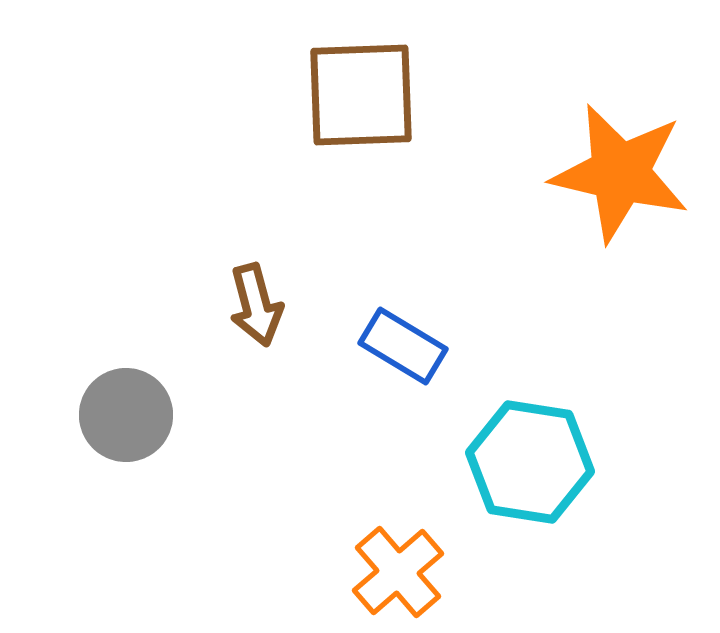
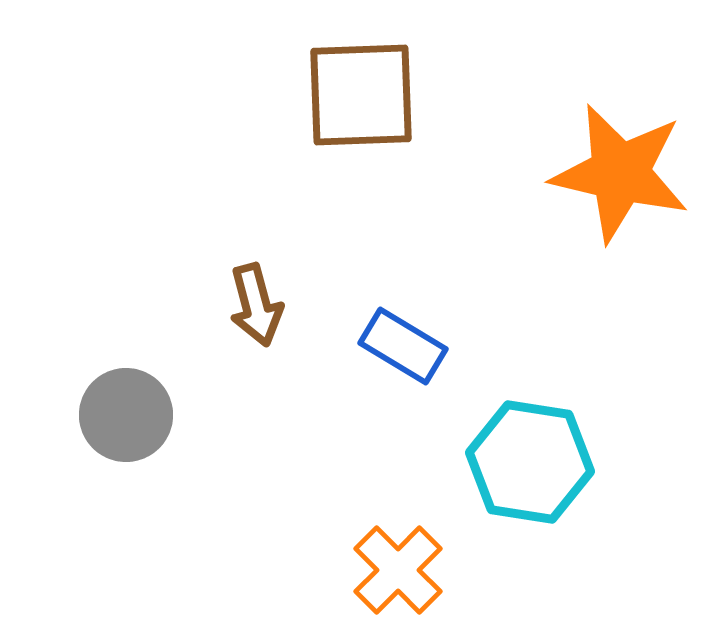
orange cross: moved 2 px up; rotated 4 degrees counterclockwise
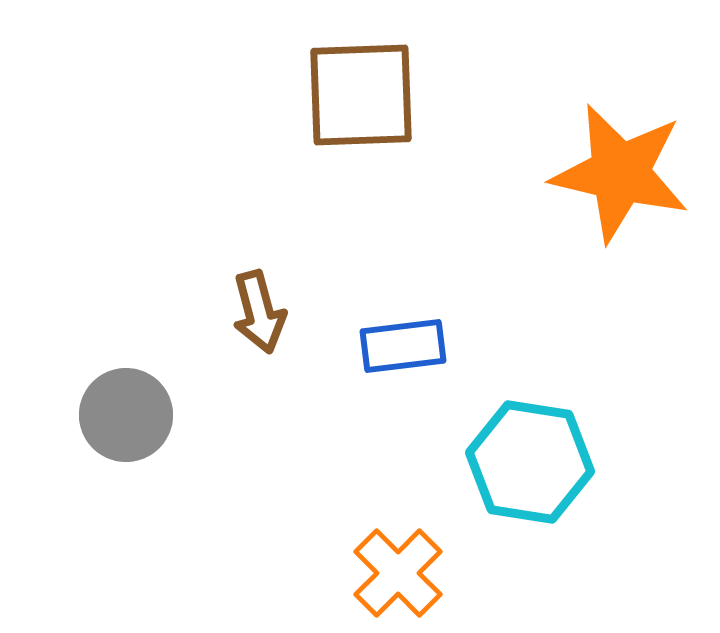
brown arrow: moved 3 px right, 7 px down
blue rectangle: rotated 38 degrees counterclockwise
orange cross: moved 3 px down
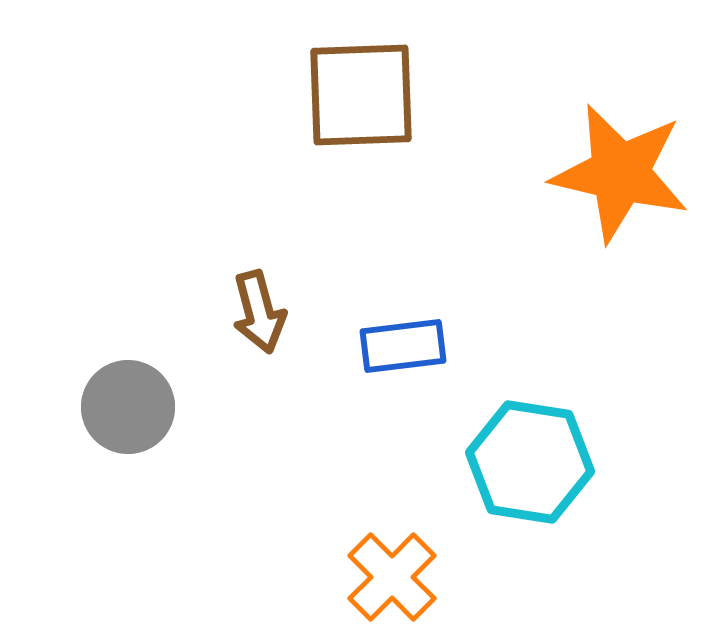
gray circle: moved 2 px right, 8 px up
orange cross: moved 6 px left, 4 px down
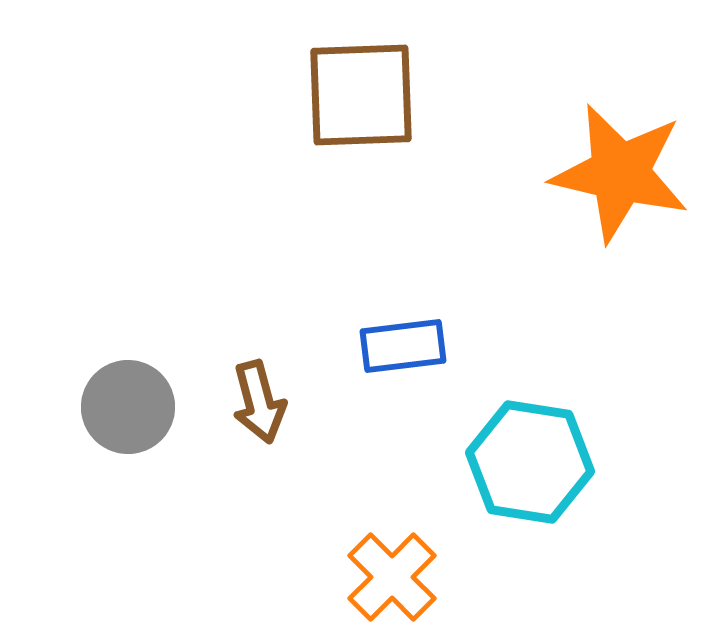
brown arrow: moved 90 px down
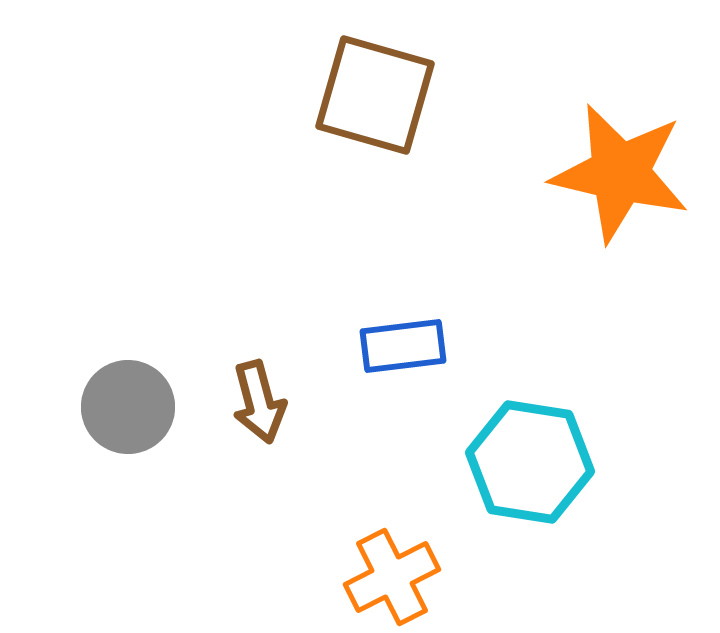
brown square: moved 14 px right; rotated 18 degrees clockwise
orange cross: rotated 18 degrees clockwise
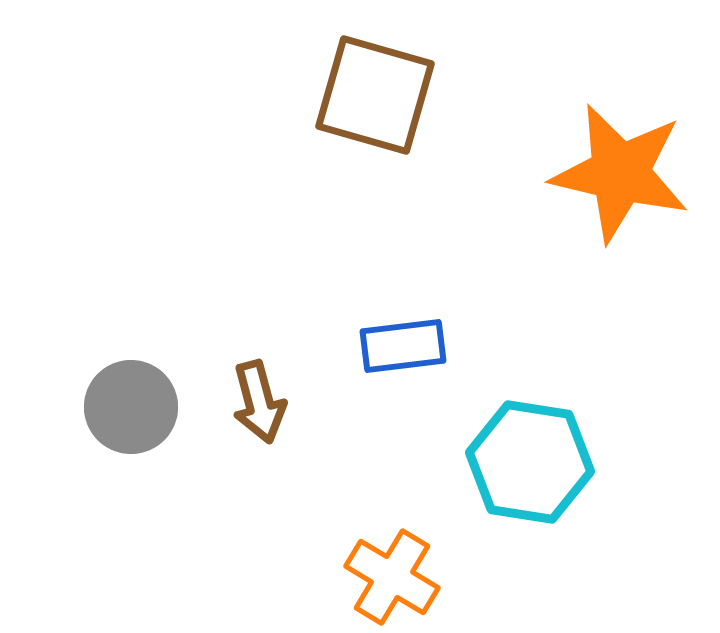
gray circle: moved 3 px right
orange cross: rotated 32 degrees counterclockwise
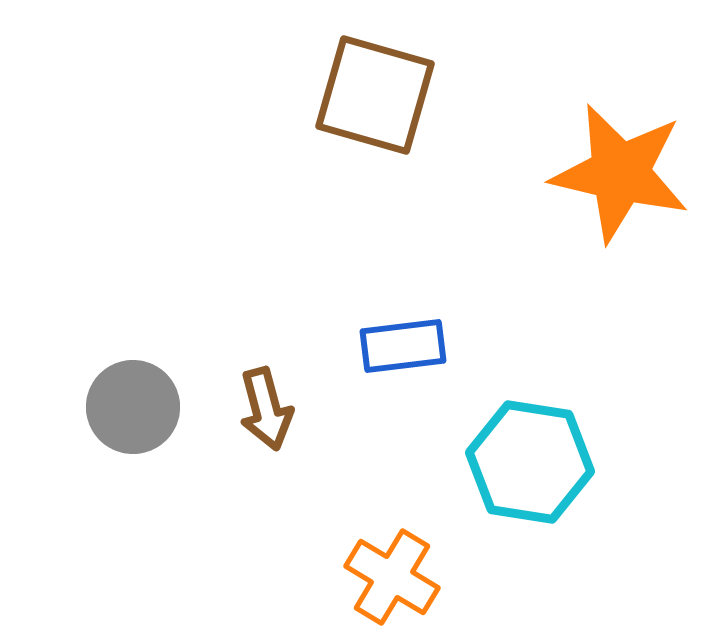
brown arrow: moved 7 px right, 7 px down
gray circle: moved 2 px right
